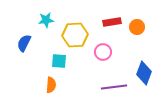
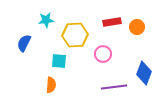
pink circle: moved 2 px down
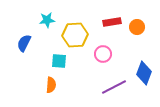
cyan star: moved 1 px right
purple line: rotated 20 degrees counterclockwise
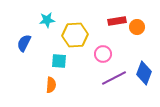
red rectangle: moved 5 px right, 1 px up
purple line: moved 9 px up
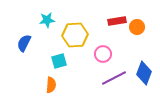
cyan square: rotated 21 degrees counterclockwise
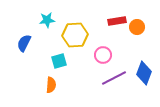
pink circle: moved 1 px down
